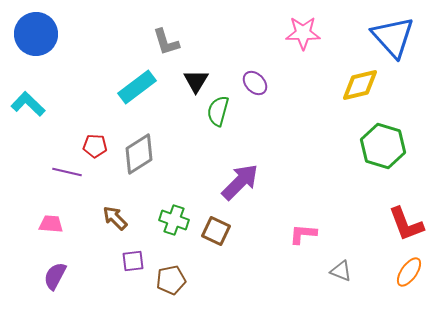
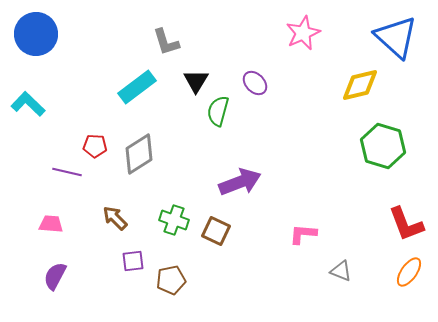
pink star: rotated 24 degrees counterclockwise
blue triangle: moved 3 px right; rotated 6 degrees counterclockwise
purple arrow: rotated 24 degrees clockwise
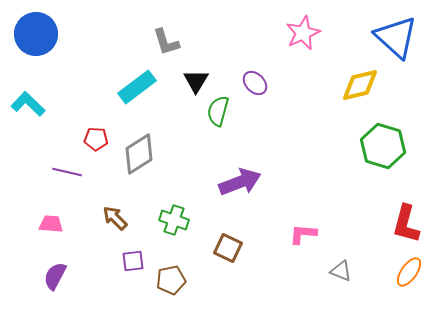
red pentagon: moved 1 px right, 7 px up
red L-shape: rotated 36 degrees clockwise
brown square: moved 12 px right, 17 px down
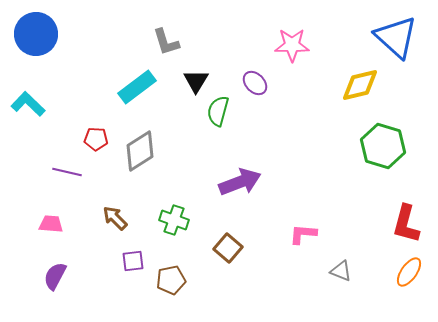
pink star: moved 11 px left, 12 px down; rotated 24 degrees clockwise
gray diamond: moved 1 px right, 3 px up
brown square: rotated 16 degrees clockwise
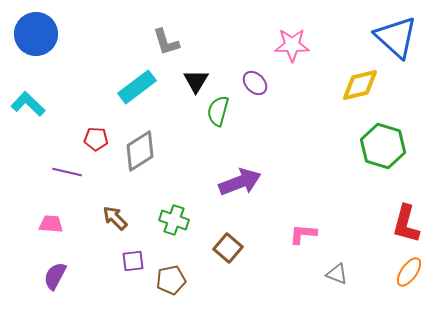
gray triangle: moved 4 px left, 3 px down
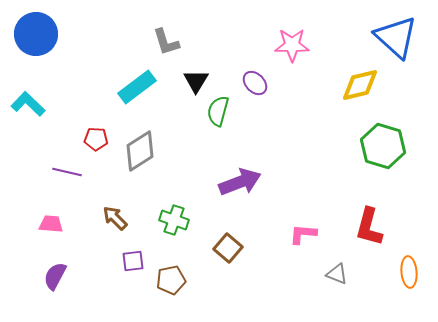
red L-shape: moved 37 px left, 3 px down
orange ellipse: rotated 40 degrees counterclockwise
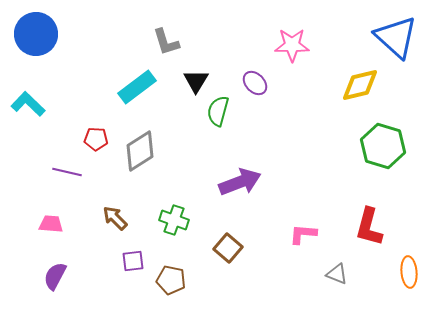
brown pentagon: rotated 24 degrees clockwise
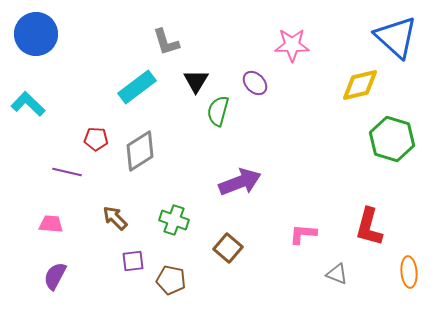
green hexagon: moved 9 px right, 7 px up
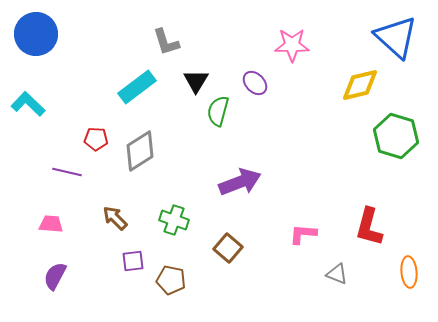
green hexagon: moved 4 px right, 3 px up
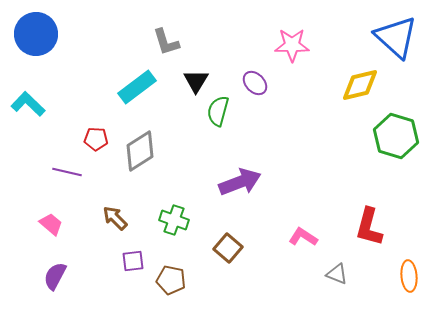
pink trapezoid: rotated 35 degrees clockwise
pink L-shape: moved 3 px down; rotated 28 degrees clockwise
orange ellipse: moved 4 px down
